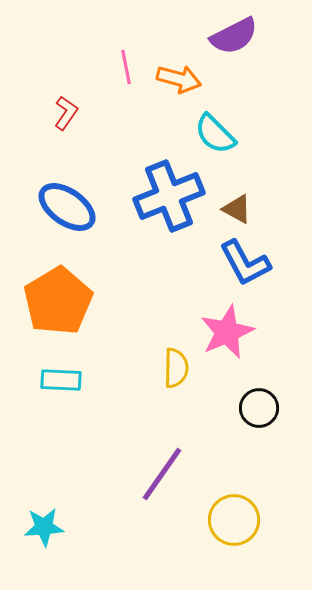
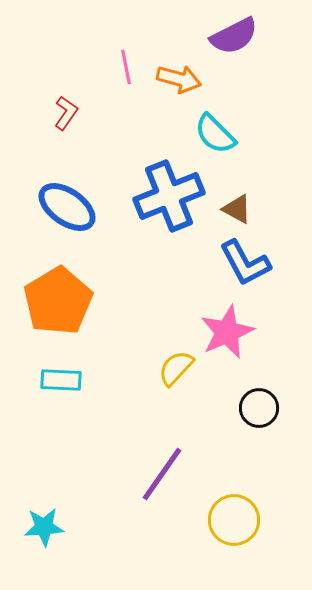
yellow semicircle: rotated 138 degrees counterclockwise
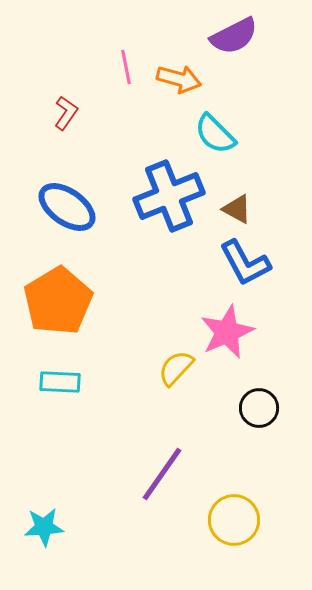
cyan rectangle: moved 1 px left, 2 px down
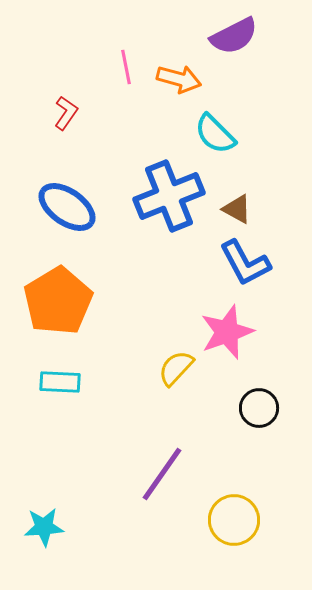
pink star: rotated 4 degrees clockwise
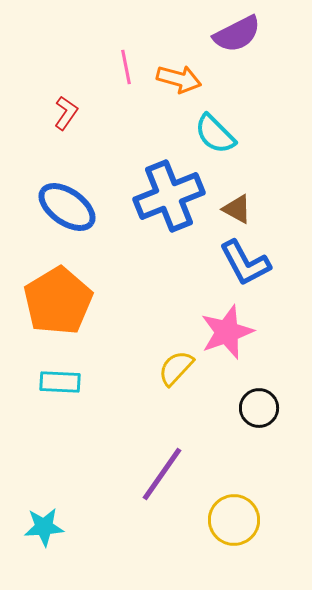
purple semicircle: moved 3 px right, 2 px up
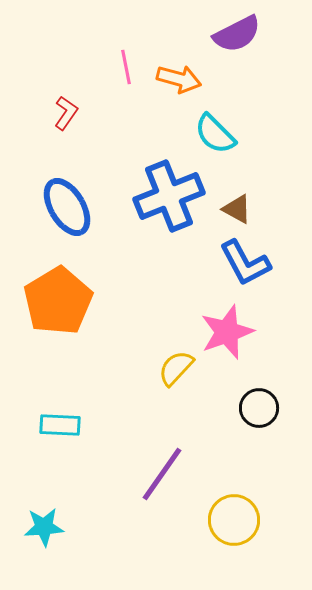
blue ellipse: rotated 24 degrees clockwise
cyan rectangle: moved 43 px down
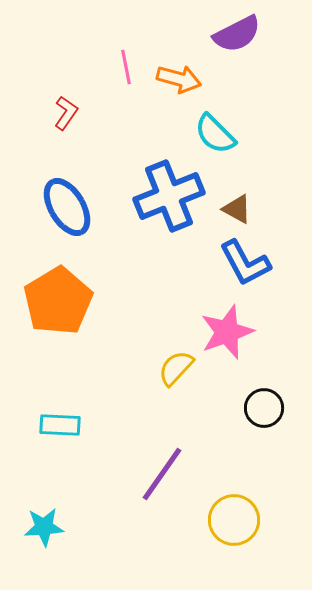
black circle: moved 5 px right
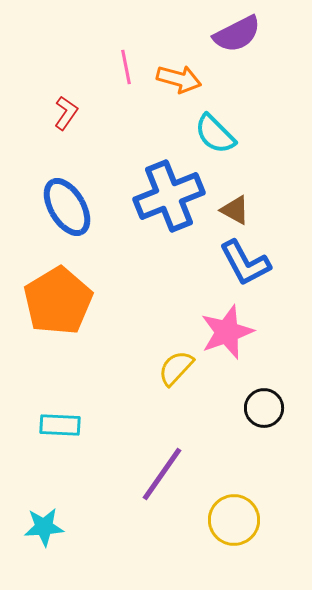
brown triangle: moved 2 px left, 1 px down
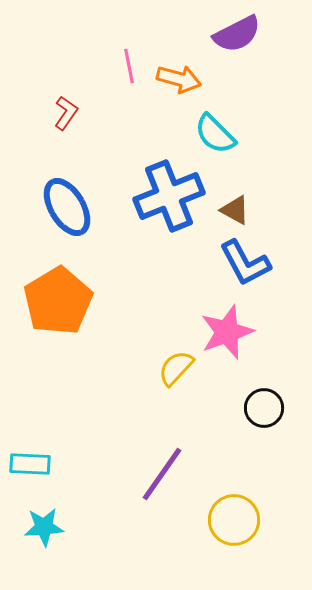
pink line: moved 3 px right, 1 px up
cyan rectangle: moved 30 px left, 39 px down
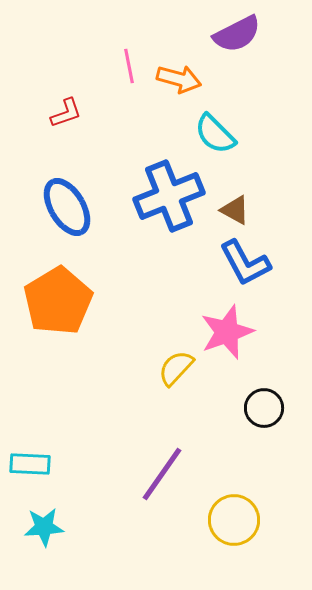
red L-shape: rotated 36 degrees clockwise
